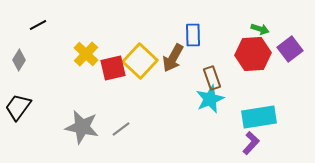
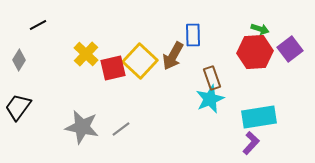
red hexagon: moved 2 px right, 2 px up
brown arrow: moved 2 px up
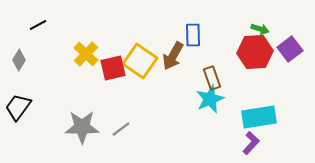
yellow square: rotated 8 degrees counterclockwise
gray star: rotated 12 degrees counterclockwise
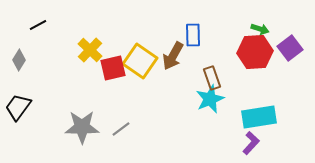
purple square: moved 1 px up
yellow cross: moved 4 px right, 4 px up
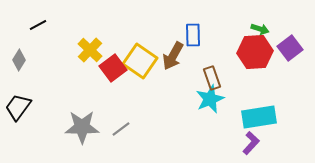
red square: rotated 24 degrees counterclockwise
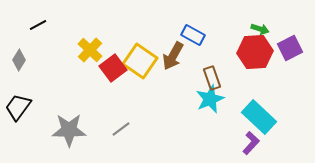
blue rectangle: rotated 60 degrees counterclockwise
purple square: rotated 10 degrees clockwise
cyan rectangle: rotated 52 degrees clockwise
gray star: moved 13 px left, 3 px down
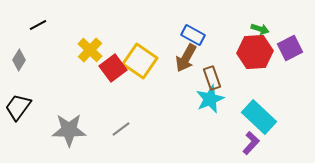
brown arrow: moved 13 px right, 2 px down
